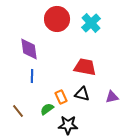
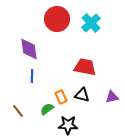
black triangle: moved 1 px down
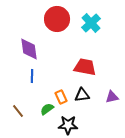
black triangle: rotated 21 degrees counterclockwise
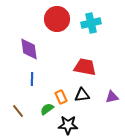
cyan cross: rotated 30 degrees clockwise
blue line: moved 3 px down
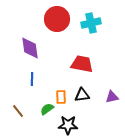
purple diamond: moved 1 px right, 1 px up
red trapezoid: moved 3 px left, 3 px up
orange rectangle: rotated 24 degrees clockwise
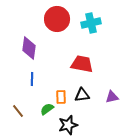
purple diamond: moved 1 px left; rotated 15 degrees clockwise
black star: rotated 18 degrees counterclockwise
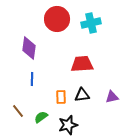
red trapezoid: rotated 15 degrees counterclockwise
green semicircle: moved 6 px left, 8 px down
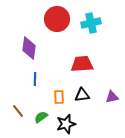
blue line: moved 3 px right
orange rectangle: moved 2 px left
black star: moved 2 px left, 1 px up
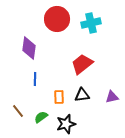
red trapezoid: rotated 35 degrees counterclockwise
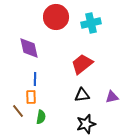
red circle: moved 1 px left, 2 px up
purple diamond: rotated 20 degrees counterclockwise
orange rectangle: moved 28 px left
green semicircle: rotated 136 degrees clockwise
black star: moved 20 px right
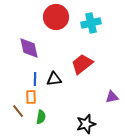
black triangle: moved 28 px left, 16 px up
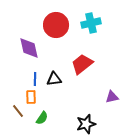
red circle: moved 8 px down
green semicircle: moved 1 px right, 1 px down; rotated 24 degrees clockwise
